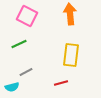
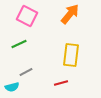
orange arrow: rotated 45 degrees clockwise
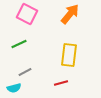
pink square: moved 2 px up
yellow rectangle: moved 2 px left
gray line: moved 1 px left
cyan semicircle: moved 2 px right, 1 px down
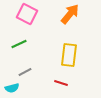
red line: rotated 32 degrees clockwise
cyan semicircle: moved 2 px left
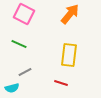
pink square: moved 3 px left
green line: rotated 49 degrees clockwise
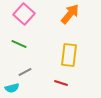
pink square: rotated 15 degrees clockwise
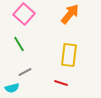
green line: rotated 35 degrees clockwise
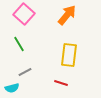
orange arrow: moved 3 px left, 1 px down
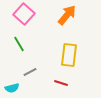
gray line: moved 5 px right
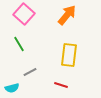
red line: moved 2 px down
